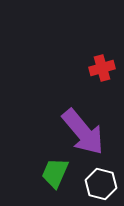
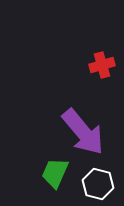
red cross: moved 3 px up
white hexagon: moved 3 px left
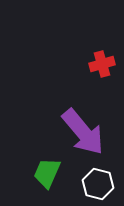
red cross: moved 1 px up
green trapezoid: moved 8 px left
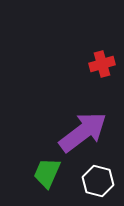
purple arrow: rotated 87 degrees counterclockwise
white hexagon: moved 3 px up
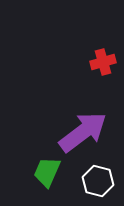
red cross: moved 1 px right, 2 px up
green trapezoid: moved 1 px up
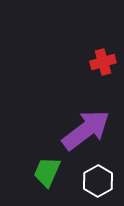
purple arrow: moved 3 px right, 2 px up
white hexagon: rotated 16 degrees clockwise
